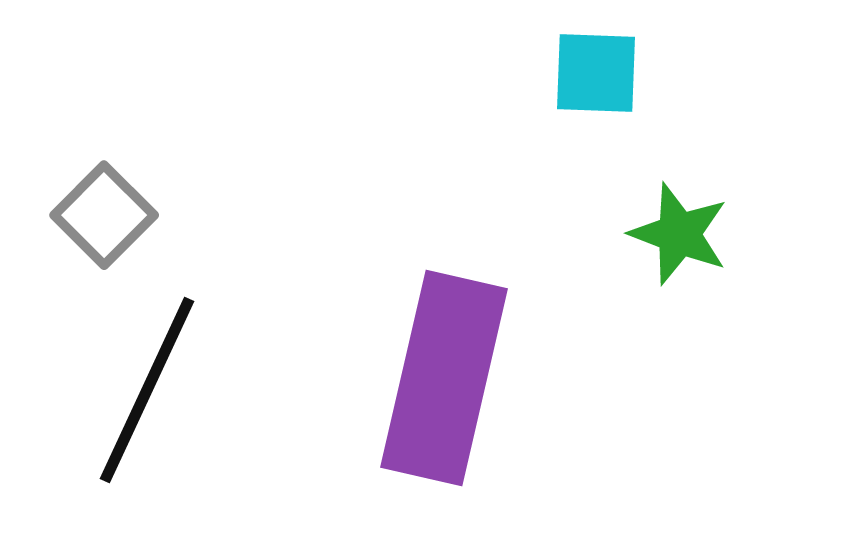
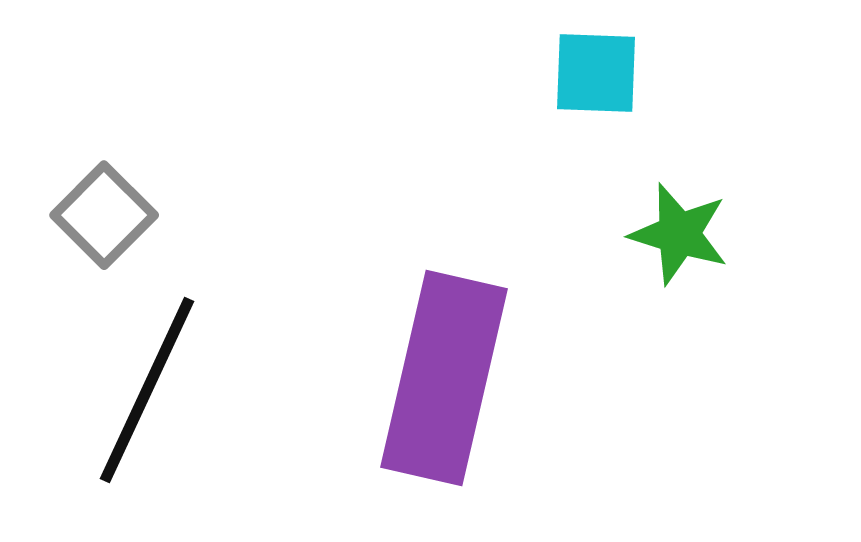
green star: rotated 4 degrees counterclockwise
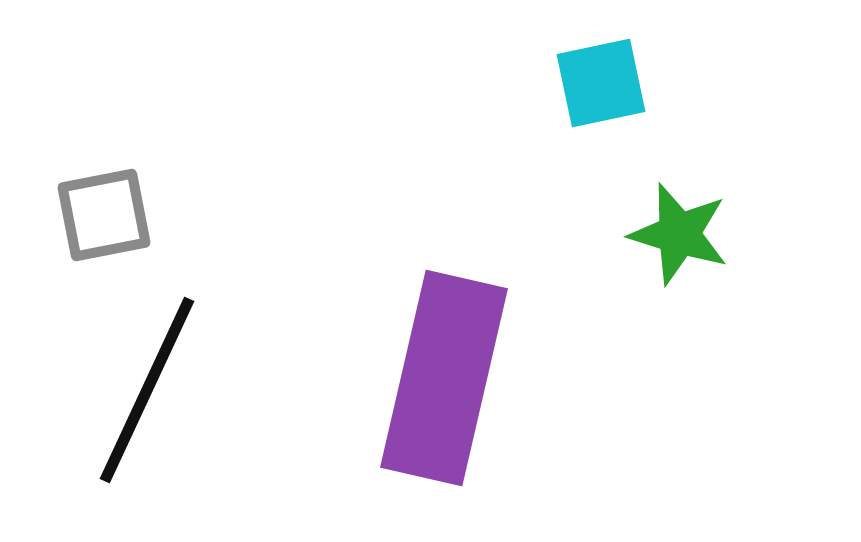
cyan square: moved 5 px right, 10 px down; rotated 14 degrees counterclockwise
gray square: rotated 34 degrees clockwise
